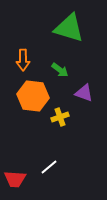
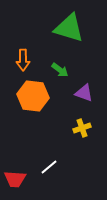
yellow cross: moved 22 px right, 11 px down
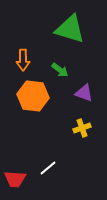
green triangle: moved 1 px right, 1 px down
white line: moved 1 px left, 1 px down
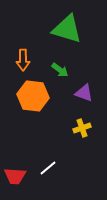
green triangle: moved 3 px left
red trapezoid: moved 3 px up
